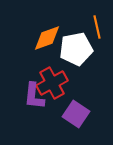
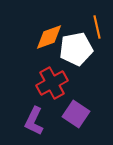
orange diamond: moved 2 px right, 1 px up
purple L-shape: moved 25 px down; rotated 20 degrees clockwise
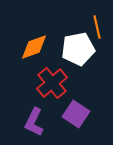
orange diamond: moved 15 px left, 10 px down
white pentagon: moved 2 px right
red cross: rotated 12 degrees counterclockwise
purple L-shape: moved 1 px down
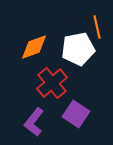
purple L-shape: rotated 12 degrees clockwise
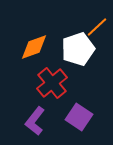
orange line: rotated 60 degrees clockwise
white pentagon: rotated 8 degrees counterclockwise
purple square: moved 3 px right, 3 px down
purple L-shape: moved 1 px right, 1 px up
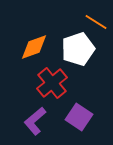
orange line: moved 1 px left, 5 px up; rotated 75 degrees clockwise
purple L-shape: rotated 12 degrees clockwise
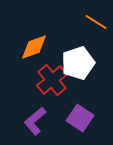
white pentagon: moved 14 px down
red cross: moved 3 px up
purple square: moved 1 px right, 1 px down
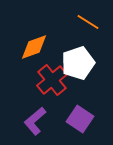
orange line: moved 8 px left
purple square: moved 1 px down
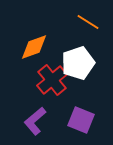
purple square: moved 1 px right, 1 px down; rotated 12 degrees counterclockwise
